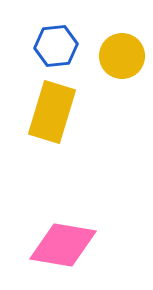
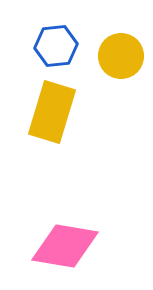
yellow circle: moved 1 px left
pink diamond: moved 2 px right, 1 px down
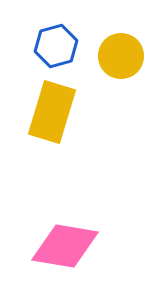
blue hexagon: rotated 9 degrees counterclockwise
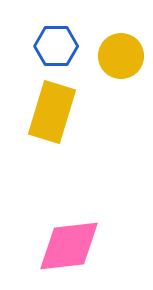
blue hexagon: rotated 15 degrees clockwise
pink diamond: moved 4 px right; rotated 16 degrees counterclockwise
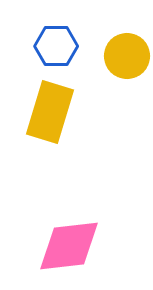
yellow circle: moved 6 px right
yellow rectangle: moved 2 px left
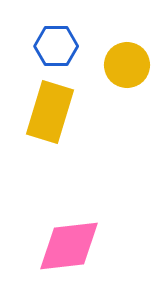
yellow circle: moved 9 px down
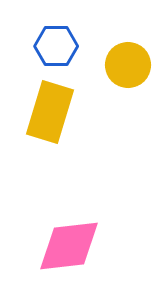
yellow circle: moved 1 px right
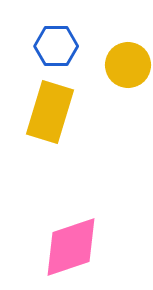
pink diamond: moved 2 px right, 1 px down; rotated 12 degrees counterclockwise
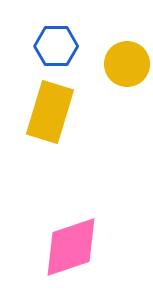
yellow circle: moved 1 px left, 1 px up
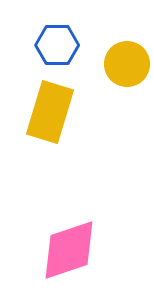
blue hexagon: moved 1 px right, 1 px up
pink diamond: moved 2 px left, 3 px down
